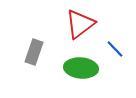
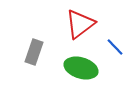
blue line: moved 2 px up
green ellipse: rotated 12 degrees clockwise
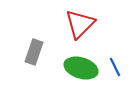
red triangle: rotated 8 degrees counterclockwise
blue line: moved 20 px down; rotated 18 degrees clockwise
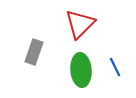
green ellipse: moved 2 px down; rotated 68 degrees clockwise
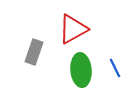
red triangle: moved 7 px left, 5 px down; rotated 16 degrees clockwise
blue line: moved 1 px down
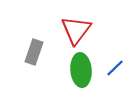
red triangle: moved 3 px right, 1 px down; rotated 24 degrees counterclockwise
blue line: rotated 72 degrees clockwise
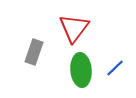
red triangle: moved 2 px left, 2 px up
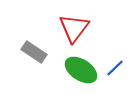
gray rectangle: rotated 75 degrees counterclockwise
green ellipse: rotated 52 degrees counterclockwise
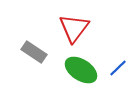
blue line: moved 3 px right
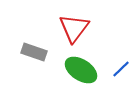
gray rectangle: rotated 15 degrees counterclockwise
blue line: moved 3 px right, 1 px down
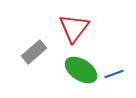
gray rectangle: rotated 60 degrees counterclockwise
blue line: moved 7 px left, 5 px down; rotated 24 degrees clockwise
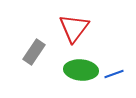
gray rectangle: rotated 15 degrees counterclockwise
green ellipse: rotated 28 degrees counterclockwise
